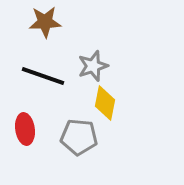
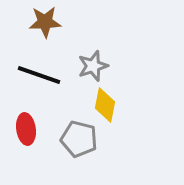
black line: moved 4 px left, 1 px up
yellow diamond: moved 2 px down
red ellipse: moved 1 px right
gray pentagon: moved 2 px down; rotated 9 degrees clockwise
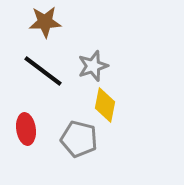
black line: moved 4 px right, 4 px up; rotated 18 degrees clockwise
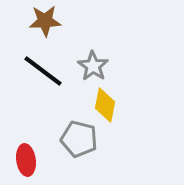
brown star: moved 1 px up
gray star: rotated 20 degrees counterclockwise
red ellipse: moved 31 px down
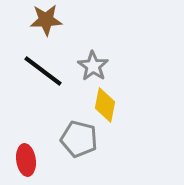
brown star: moved 1 px right, 1 px up
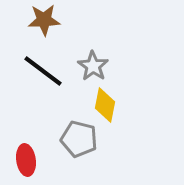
brown star: moved 2 px left
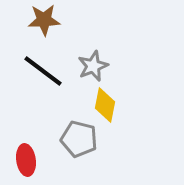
gray star: rotated 16 degrees clockwise
